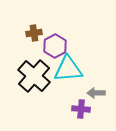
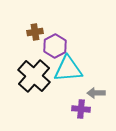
brown cross: moved 1 px right, 1 px up
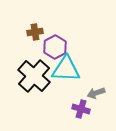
purple hexagon: moved 1 px down
cyan triangle: moved 2 px left; rotated 8 degrees clockwise
gray arrow: rotated 18 degrees counterclockwise
purple cross: rotated 12 degrees clockwise
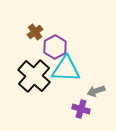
brown cross: rotated 28 degrees counterclockwise
gray arrow: moved 2 px up
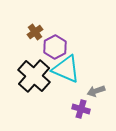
cyan triangle: rotated 20 degrees clockwise
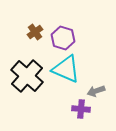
purple hexagon: moved 8 px right, 9 px up; rotated 15 degrees counterclockwise
black cross: moved 7 px left
purple cross: rotated 12 degrees counterclockwise
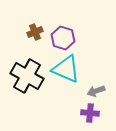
brown cross: rotated 14 degrees clockwise
black cross: rotated 12 degrees counterclockwise
purple cross: moved 9 px right, 4 px down
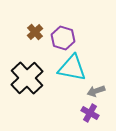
brown cross: rotated 21 degrees counterclockwise
cyan triangle: moved 6 px right, 1 px up; rotated 12 degrees counterclockwise
black cross: moved 2 px down; rotated 16 degrees clockwise
purple cross: rotated 24 degrees clockwise
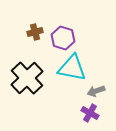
brown cross: rotated 28 degrees clockwise
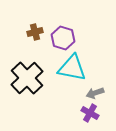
gray arrow: moved 1 px left, 2 px down
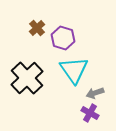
brown cross: moved 2 px right, 4 px up; rotated 28 degrees counterclockwise
cyan triangle: moved 2 px right, 2 px down; rotated 44 degrees clockwise
